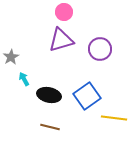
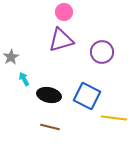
purple circle: moved 2 px right, 3 px down
blue square: rotated 28 degrees counterclockwise
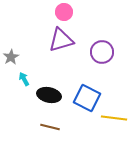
blue square: moved 2 px down
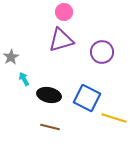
yellow line: rotated 10 degrees clockwise
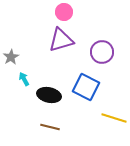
blue square: moved 1 px left, 11 px up
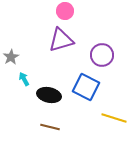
pink circle: moved 1 px right, 1 px up
purple circle: moved 3 px down
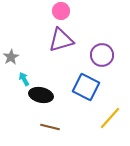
pink circle: moved 4 px left
black ellipse: moved 8 px left
yellow line: moved 4 px left; rotated 65 degrees counterclockwise
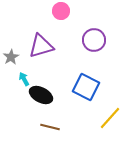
purple triangle: moved 20 px left, 6 px down
purple circle: moved 8 px left, 15 px up
black ellipse: rotated 15 degrees clockwise
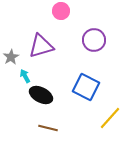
cyan arrow: moved 1 px right, 3 px up
brown line: moved 2 px left, 1 px down
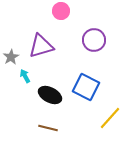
black ellipse: moved 9 px right
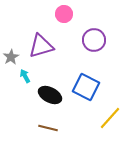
pink circle: moved 3 px right, 3 px down
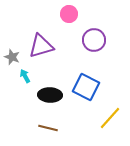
pink circle: moved 5 px right
gray star: moved 1 px right; rotated 21 degrees counterclockwise
black ellipse: rotated 25 degrees counterclockwise
